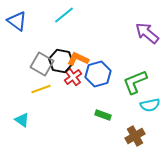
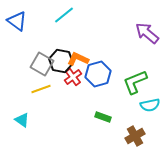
green rectangle: moved 2 px down
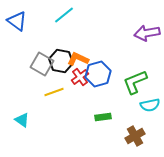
purple arrow: rotated 50 degrees counterclockwise
red cross: moved 7 px right
yellow line: moved 13 px right, 3 px down
green rectangle: rotated 28 degrees counterclockwise
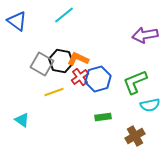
purple arrow: moved 2 px left, 2 px down
blue hexagon: moved 5 px down
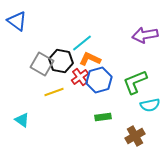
cyan line: moved 18 px right, 28 px down
orange L-shape: moved 12 px right
blue hexagon: moved 1 px right, 1 px down
